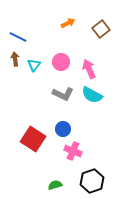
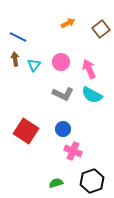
red square: moved 7 px left, 8 px up
green semicircle: moved 1 px right, 2 px up
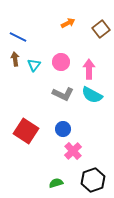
pink arrow: rotated 24 degrees clockwise
pink cross: rotated 24 degrees clockwise
black hexagon: moved 1 px right, 1 px up
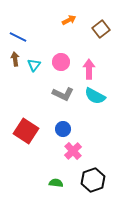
orange arrow: moved 1 px right, 3 px up
cyan semicircle: moved 3 px right, 1 px down
green semicircle: rotated 24 degrees clockwise
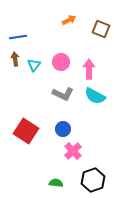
brown square: rotated 30 degrees counterclockwise
blue line: rotated 36 degrees counterclockwise
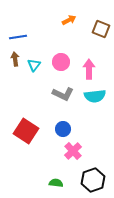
cyan semicircle: rotated 35 degrees counterclockwise
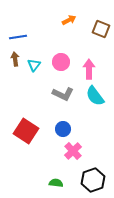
cyan semicircle: rotated 60 degrees clockwise
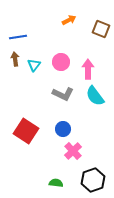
pink arrow: moved 1 px left
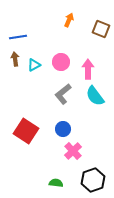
orange arrow: rotated 40 degrees counterclockwise
cyan triangle: rotated 24 degrees clockwise
gray L-shape: rotated 115 degrees clockwise
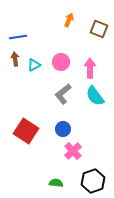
brown square: moved 2 px left
pink arrow: moved 2 px right, 1 px up
black hexagon: moved 1 px down
